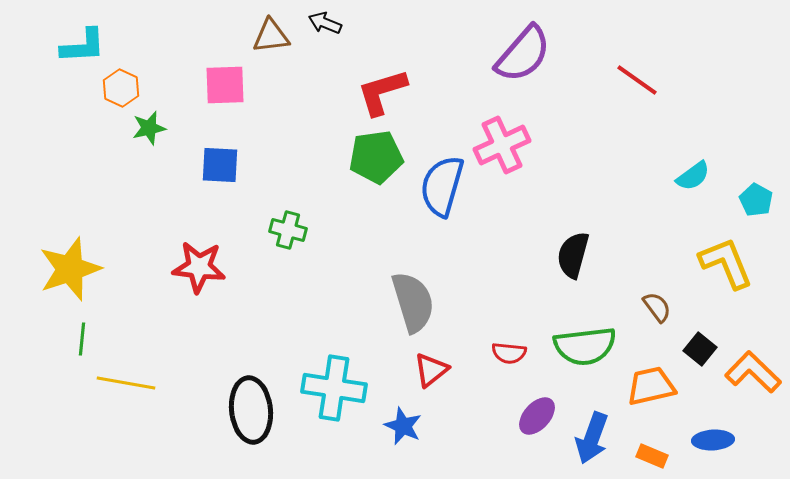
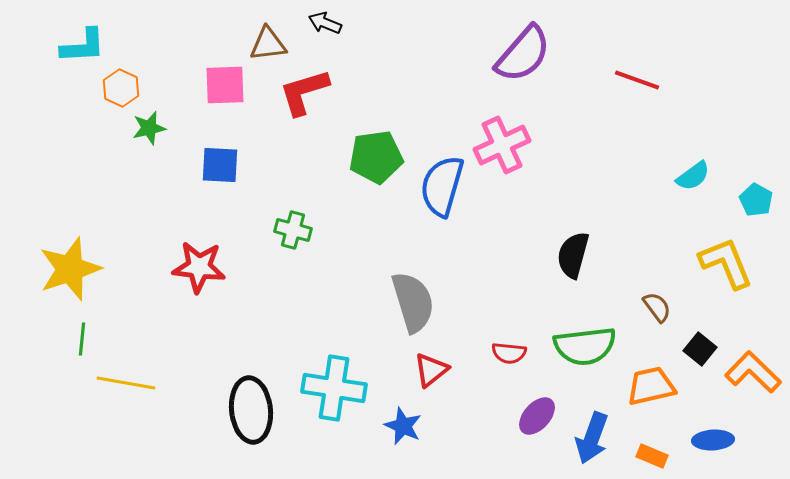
brown triangle: moved 3 px left, 8 px down
red line: rotated 15 degrees counterclockwise
red L-shape: moved 78 px left
green cross: moved 5 px right
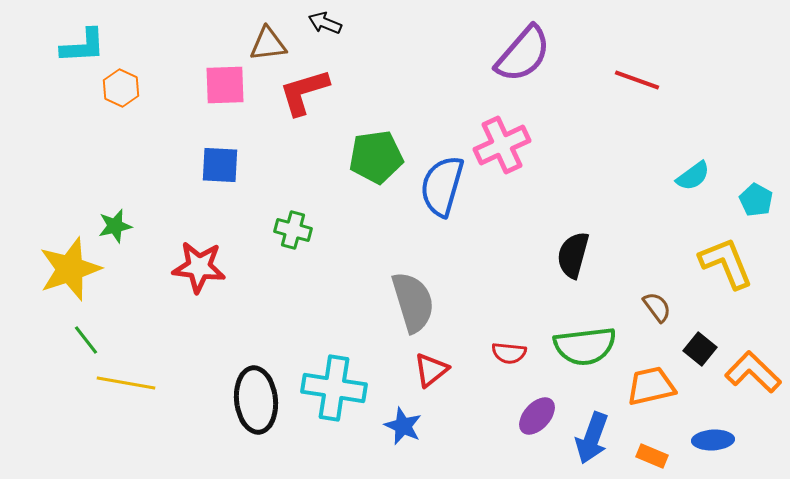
green star: moved 34 px left, 98 px down
green line: moved 4 px right, 1 px down; rotated 44 degrees counterclockwise
black ellipse: moved 5 px right, 10 px up
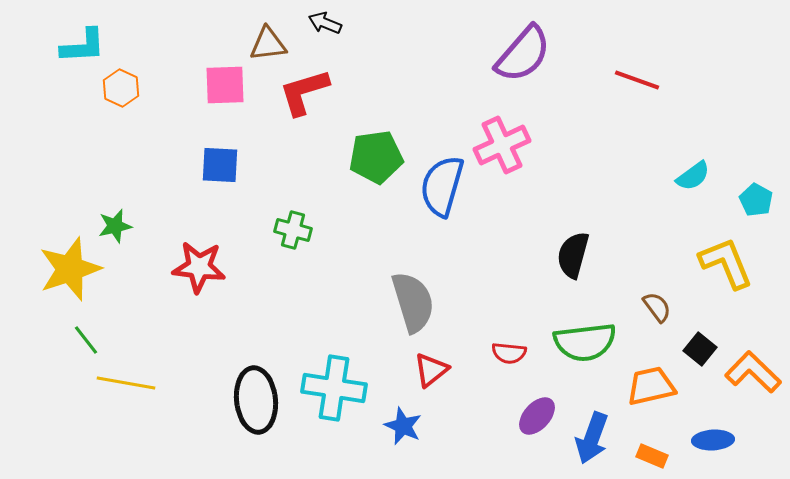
green semicircle: moved 4 px up
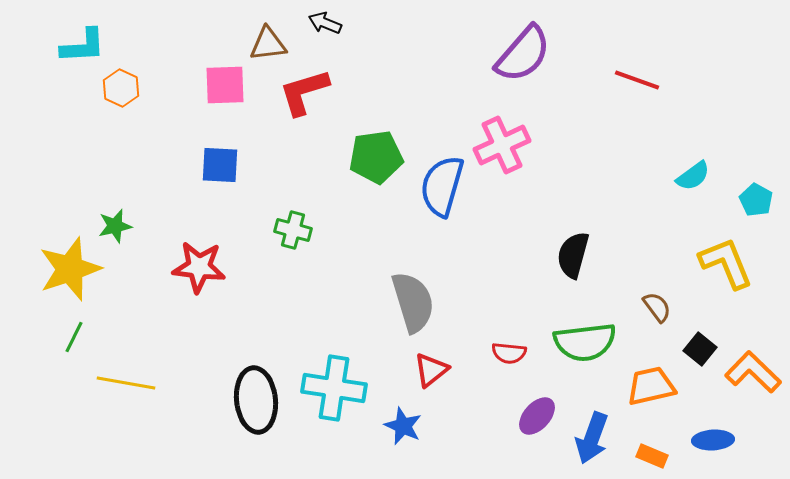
green line: moved 12 px left, 3 px up; rotated 64 degrees clockwise
